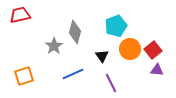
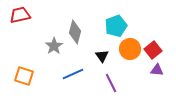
orange square: rotated 36 degrees clockwise
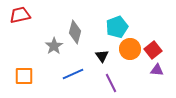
cyan pentagon: moved 1 px right, 1 px down
orange square: rotated 18 degrees counterclockwise
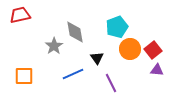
gray diamond: rotated 25 degrees counterclockwise
black triangle: moved 5 px left, 2 px down
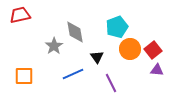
black triangle: moved 1 px up
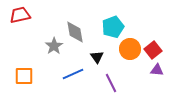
cyan pentagon: moved 4 px left
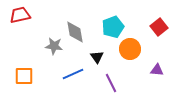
gray star: rotated 30 degrees counterclockwise
red square: moved 6 px right, 23 px up
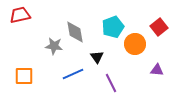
orange circle: moved 5 px right, 5 px up
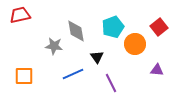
gray diamond: moved 1 px right, 1 px up
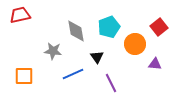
cyan pentagon: moved 4 px left
gray star: moved 1 px left, 5 px down
purple triangle: moved 2 px left, 6 px up
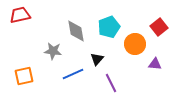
black triangle: moved 2 px down; rotated 16 degrees clockwise
orange square: rotated 12 degrees counterclockwise
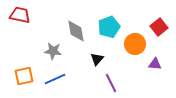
red trapezoid: rotated 25 degrees clockwise
blue line: moved 18 px left, 5 px down
